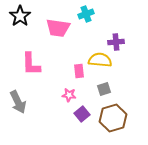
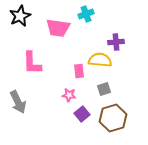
black star: rotated 10 degrees clockwise
pink L-shape: moved 1 px right, 1 px up
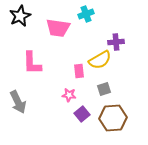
yellow semicircle: rotated 145 degrees clockwise
brown hexagon: rotated 12 degrees clockwise
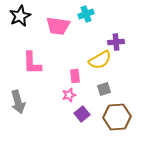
pink trapezoid: moved 2 px up
pink rectangle: moved 4 px left, 5 px down
pink star: rotated 24 degrees counterclockwise
gray arrow: rotated 10 degrees clockwise
brown hexagon: moved 4 px right, 1 px up
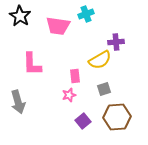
black star: rotated 15 degrees counterclockwise
pink L-shape: moved 1 px down
purple square: moved 1 px right, 7 px down
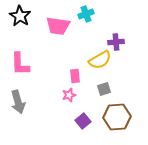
pink L-shape: moved 12 px left
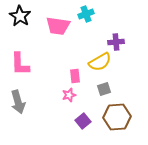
yellow semicircle: moved 2 px down
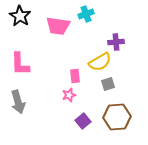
gray square: moved 4 px right, 5 px up
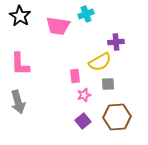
gray square: rotated 16 degrees clockwise
pink star: moved 15 px right
